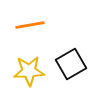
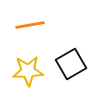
yellow star: moved 1 px left
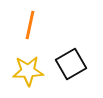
orange line: rotated 68 degrees counterclockwise
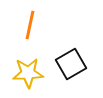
yellow star: moved 2 px down
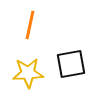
black square: rotated 20 degrees clockwise
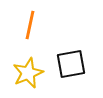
yellow star: rotated 20 degrees counterclockwise
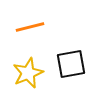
orange line: moved 2 px down; rotated 64 degrees clockwise
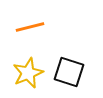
black square: moved 2 px left, 8 px down; rotated 28 degrees clockwise
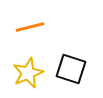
black square: moved 2 px right, 3 px up
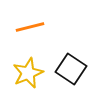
black square: rotated 16 degrees clockwise
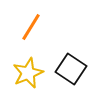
orange line: moved 1 px right; rotated 44 degrees counterclockwise
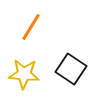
yellow star: moved 4 px left, 1 px down; rotated 28 degrees clockwise
